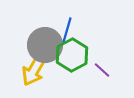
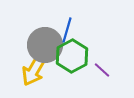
green hexagon: moved 1 px down
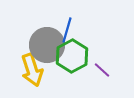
gray circle: moved 2 px right
yellow arrow: moved 2 px left; rotated 48 degrees counterclockwise
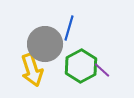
blue line: moved 2 px right, 2 px up
gray circle: moved 2 px left, 1 px up
green hexagon: moved 9 px right, 10 px down
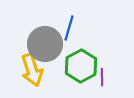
purple line: moved 7 px down; rotated 48 degrees clockwise
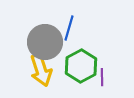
gray circle: moved 2 px up
yellow arrow: moved 9 px right
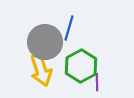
purple line: moved 5 px left, 5 px down
